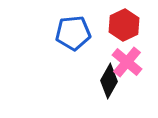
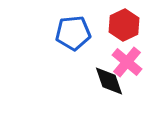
black diamond: rotated 48 degrees counterclockwise
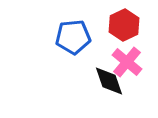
blue pentagon: moved 4 px down
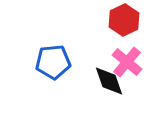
red hexagon: moved 5 px up
blue pentagon: moved 20 px left, 25 px down
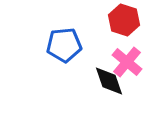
red hexagon: rotated 16 degrees counterclockwise
blue pentagon: moved 11 px right, 17 px up
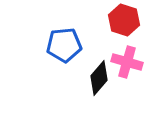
pink cross: rotated 24 degrees counterclockwise
black diamond: moved 10 px left, 3 px up; rotated 60 degrees clockwise
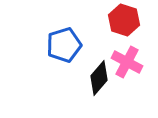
blue pentagon: rotated 12 degrees counterclockwise
pink cross: rotated 12 degrees clockwise
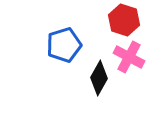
pink cross: moved 2 px right, 5 px up
black diamond: rotated 12 degrees counterclockwise
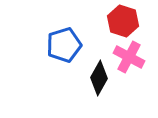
red hexagon: moved 1 px left, 1 px down
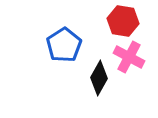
red hexagon: rotated 8 degrees counterclockwise
blue pentagon: rotated 16 degrees counterclockwise
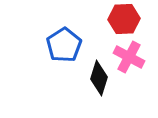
red hexagon: moved 1 px right, 2 px up; rotated 12 degrees counterclockwise
black diamond: rotated 12 degrees counterclockwise
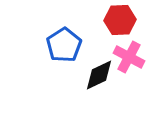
red hexagon: moved 4 px left, 1 px down
black diamond: moved 3 px up; rotated 48 degrees clockwise
